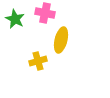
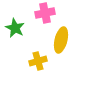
pink cross: rotated 24 degrees counterclockwise
green star: moved 9 px down
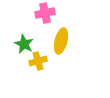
green star: moved 9 px right, 16 px down
yellow ellipse: moved 1 px down
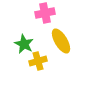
yellow ellipse: rotated 45 degrees counterclockwise
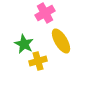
pink cross: rotated 18 degrees counterclockwise
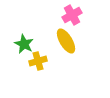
pink cross: moved 27 px right, 2 px down
yellow ellipse: moved 5 px right
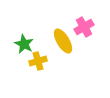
pink cross: moved 12 px right, 12 px down
yellow ellipse: moved 3 px left
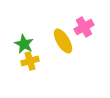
yellow cross: moved 8 px left
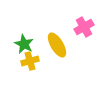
yellow ellipse: moved 6 px left, 4 px down
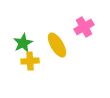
green star: moved 1 px left, 1 px up; rotated 18 degrees clockwise
yellow cross: rotated 12 degrees clockwise
